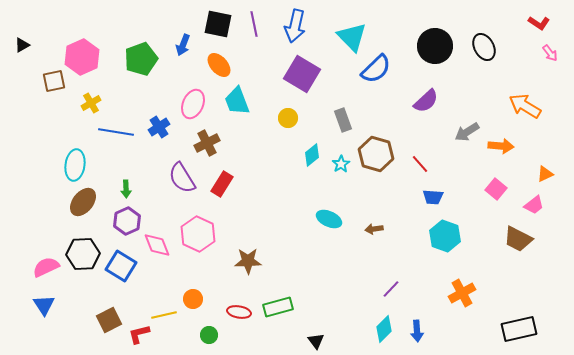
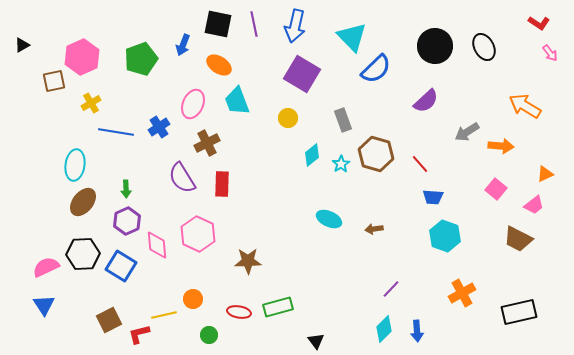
orange ellipse at (219, 65): rotated 15 degrees counterclockwise
red rectangle at (222, 184): rotated 30 degrees counterclockwise
pink diamond at (157, 245): rotated 16 degrees clockwise
black rectangle at (519, 329): moved 17 px up
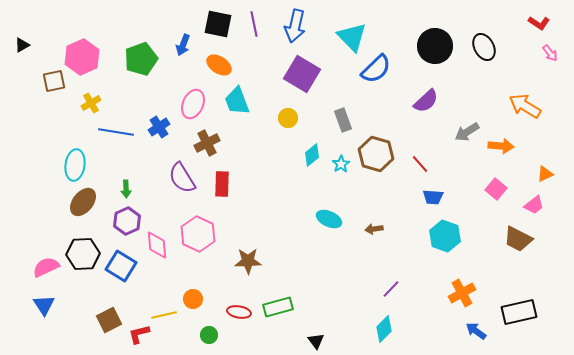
blue arrow at (417, 331): moved 59 px right; rotated 130 degrees clockwise
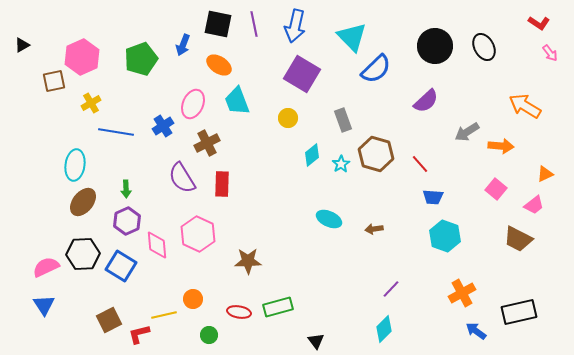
blue cross at (159, 127): moved 4 px right, 1 px up
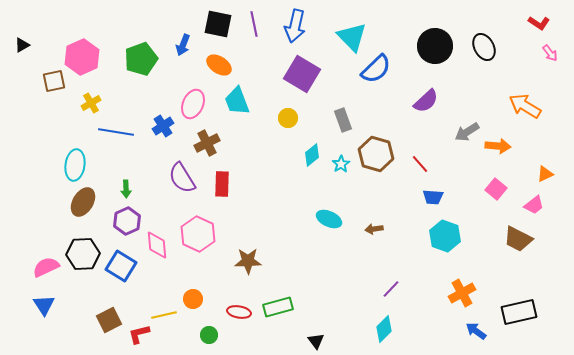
orange arrow at (501, 146): moved 3 px left
brown ellipse at (83, 202): rotated 8 degrees counterclockwise
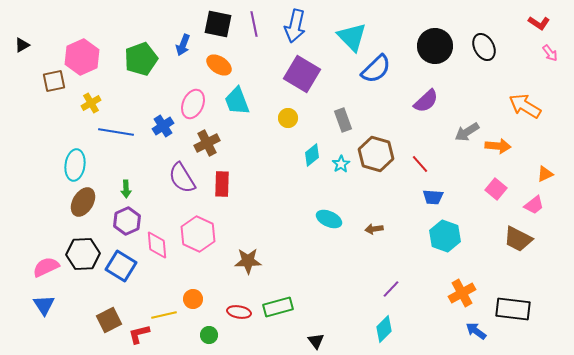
black rectangle at (519, 312): moved 6 px left, 3 px up; rotated 20 degrees clockwise
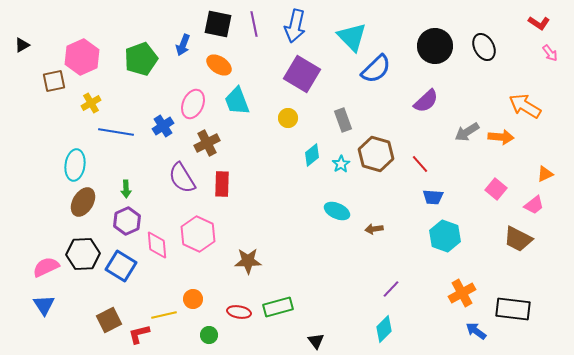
orange arrow at (498, 146): moved 3 px right, 9 px up
cyan ellipse at (329, 219): moved 8 px right, 8 px up
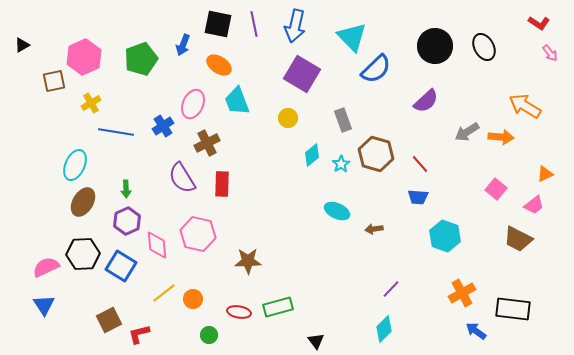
pink hexagon at (82, 57): moved 2 px right
cyan ellipse at (75, 165): rotated 16 degrees clockwise
blue trapezoid at (433, 197): moved 15 px left
pink hexagon at (198, 234): rotated 12 degrees counterclockwise
yellow line at (164, 315): moved 22 px up; rotated 25 degrees counterclockwise
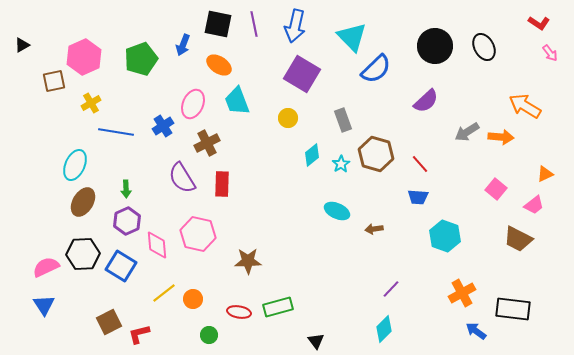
brown square at (109, 320): moved 2 px down
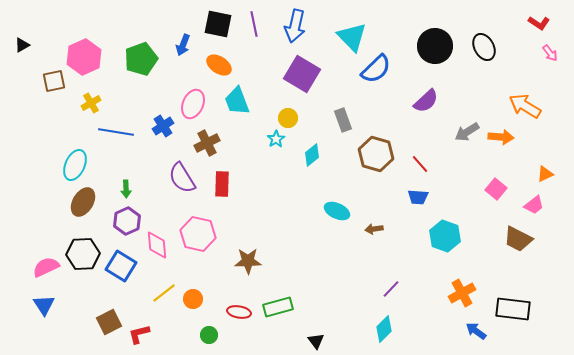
cyan star at (341, 164): moved 65 px left, 25 px up
